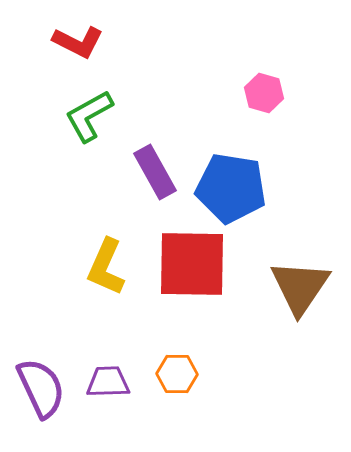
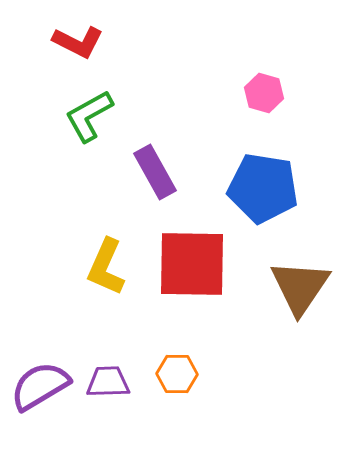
blue pentagon: moved 32 px right
purple semicircle: moved 1 px left, 2 px up; rotated 96 degrees counterclockwise
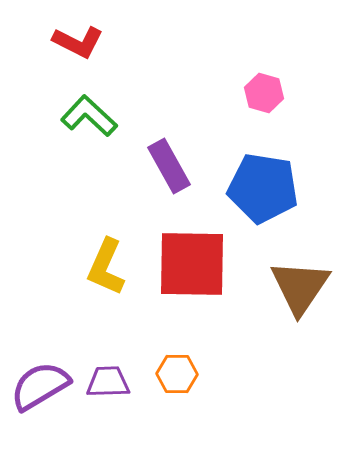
green L-shape: rotated 72 degrees clockwise
purple rectangle: moved 14 px right, 6 px up
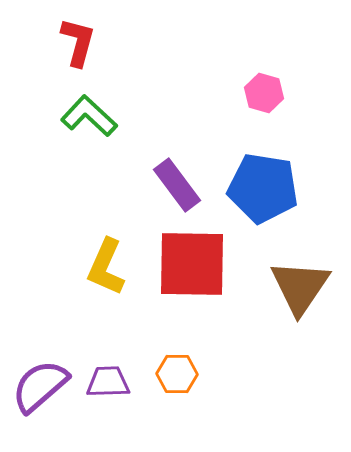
red L-shape: rotated 102 degrees counterclockwise
purple rectangle: moved 8 px right, 19 px down; rotated 8 degrees counterclockwise
purple semicircle: rotated 10 degrees counterclockwise
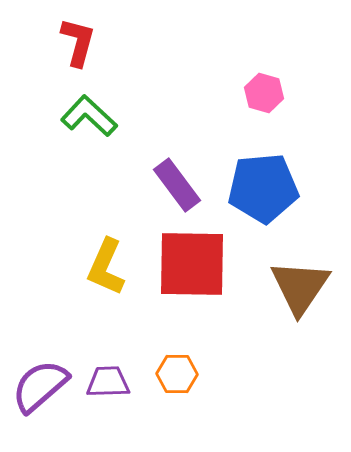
blue pentagon: rotated 14 degrees counterclockwise
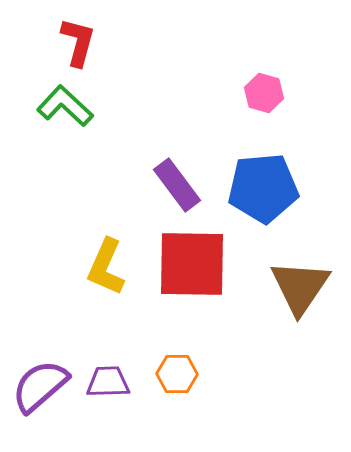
green L-shape: moved 24 px left, 10 px up
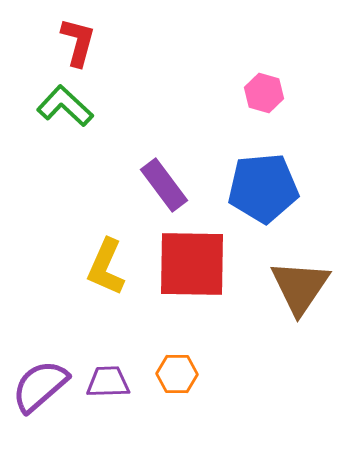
purple rectangle: moved 13 px left
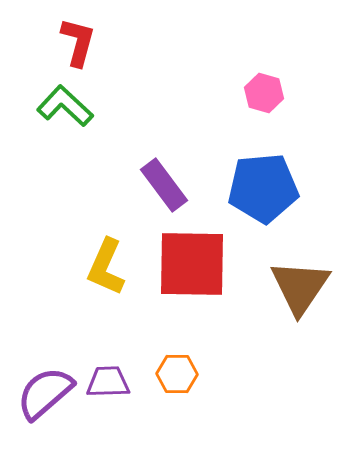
purple semicircle: moved 5 px right, 7 px down
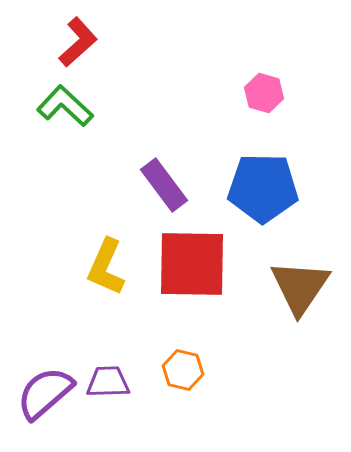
red L-shape: rotated 33 degrees clockwise
blue pentagon: rotated 6 degrees clockwise
orange hexagon: moved 6 px right, 4 px up; rotated 12 degrees clockwise
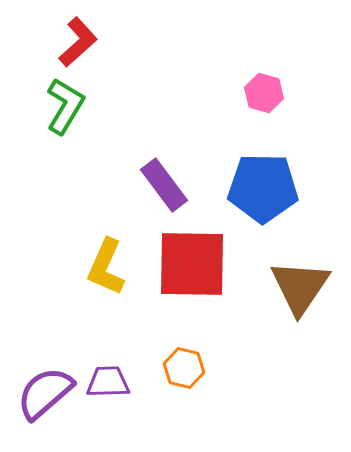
green L-shape: rotated 78 degrees clockwise
orange hexagon: moved 1 px right, 2 px up
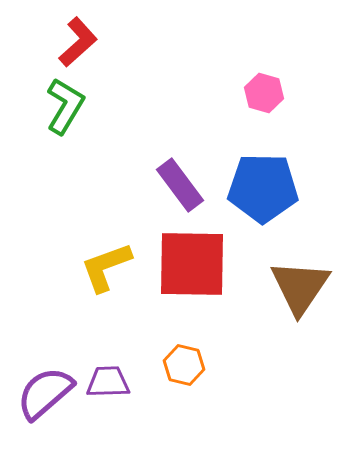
purple rectangle: moved 16 px right
yellow L-shape: rotated 46 degrees clockwise
orange hexagon: moved 3 px up
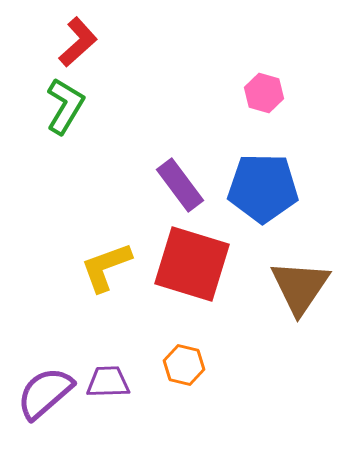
red square: rotated 16 degrees clockwise
